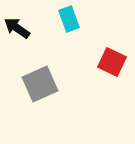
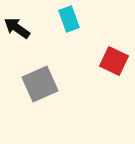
red square: moved 2 px right, 1 px up
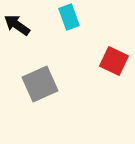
cyan rectangle: moved 2 px up
black arrow: moved 3 px up
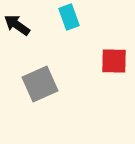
red square: rotated 24 degrees counterclockwise
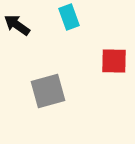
gray square: moved 8 px right, 7 px down; rotated 9 degrees clockwise
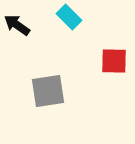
cyan rectangle: rotated 25 degrees counterclockwise
gray square: rotated 6 degrees clockwise
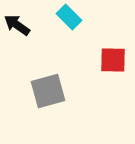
red square: moved 1 px left, 1 px up
gray square: rotated 6 degrees counterclockwise
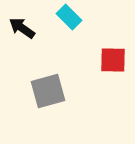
black arrow: moved 5 px right, 3 px down
